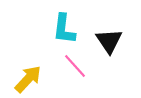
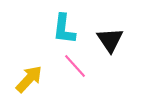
black triangle: moved 1 px right, 1 px up
yellow arrow: moved 1 px right
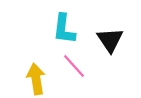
pink line: moved 1 px left
yellow arrow: moved 7 px right; rotated 52 degrees counterclockwise
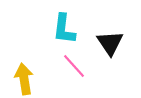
black triangle: moved 3 px down
yellow arrow: moved 12 px left
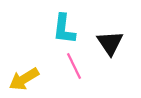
pink line: rotated 16 degrees clockwise
yellow arrow: rotated 112 degrees counterclockwise
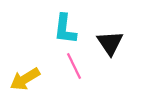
cyan L-shape: moved 1 px right
yellow arrow: moved 1 px right
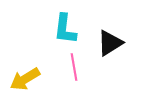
black triangle: rotated 32 degrees clockwise
pink line: moved 1 px down; rotated 16 degrees clockwise
